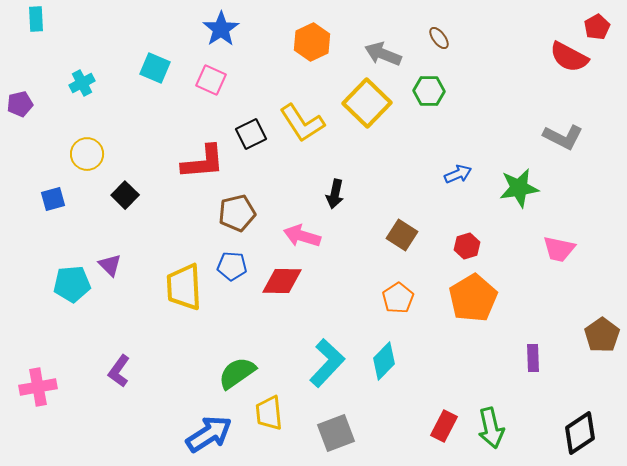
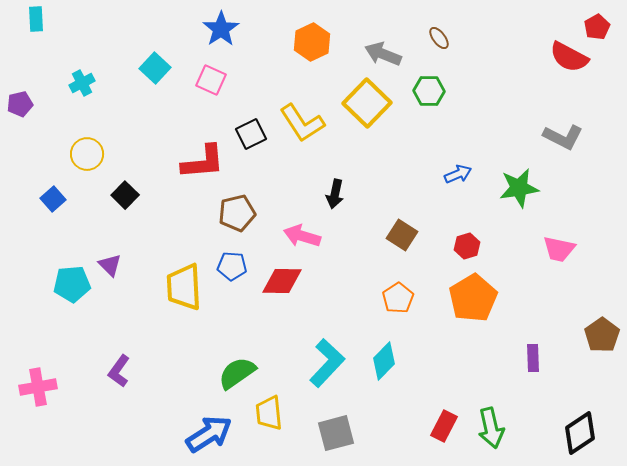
cyan square at (155, 68): rotated 20 degrees clockwise
blue square at (53, 199): rotated 25 degrees counterclockwise
gray square at (336, 433): rotated 6 degrees clockwise
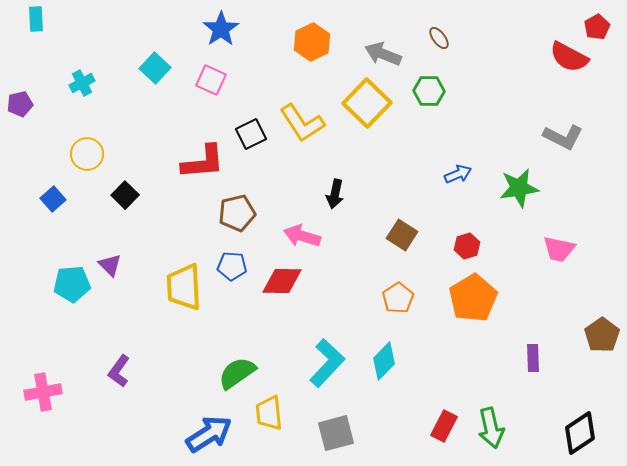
pink cross at (38, 387): moved 5 px right, 5 px down
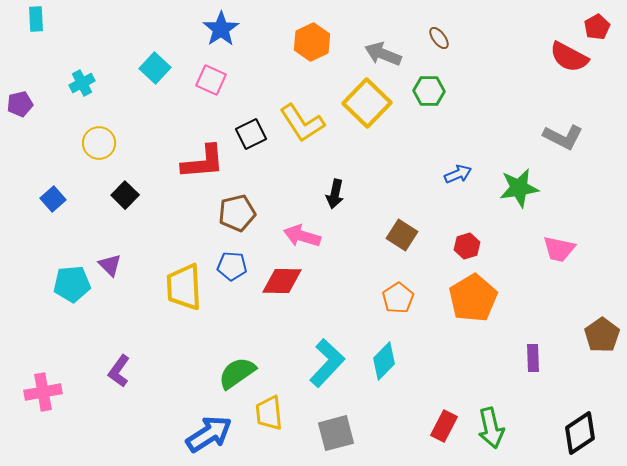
yellow circle at (87, 154): moved 12 px right, 11 px up
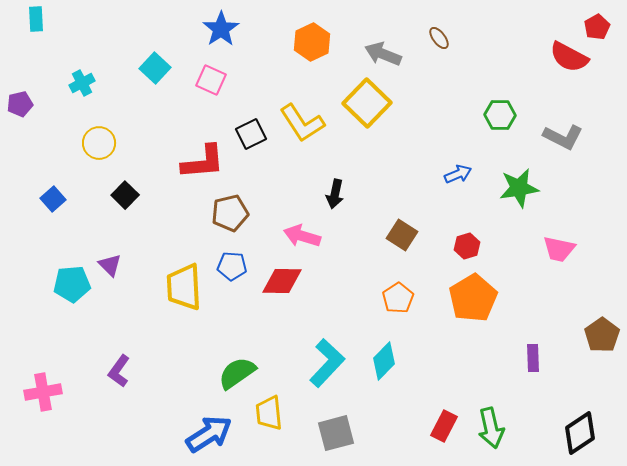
green hexagon at (429, 91): moved 71 px right, 24 px down
brown pentagon at (237, 213): moved 7 px left
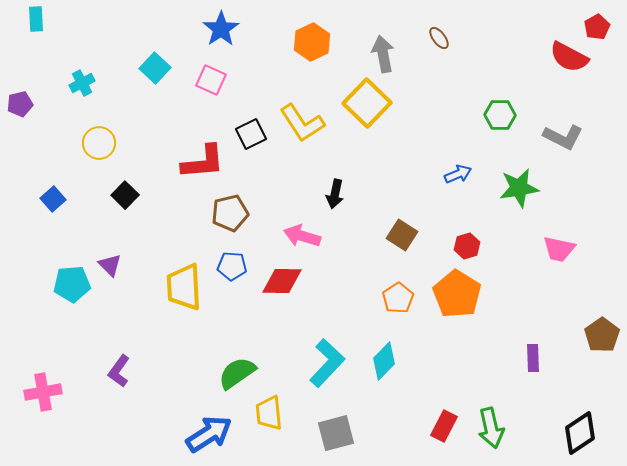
gray arrow at (383, 54): rotated 57 degrees clockwise
orange pentagon at (473, 298): moved 16 px left, 4 px up; rotated 9 degrees counterclockwise
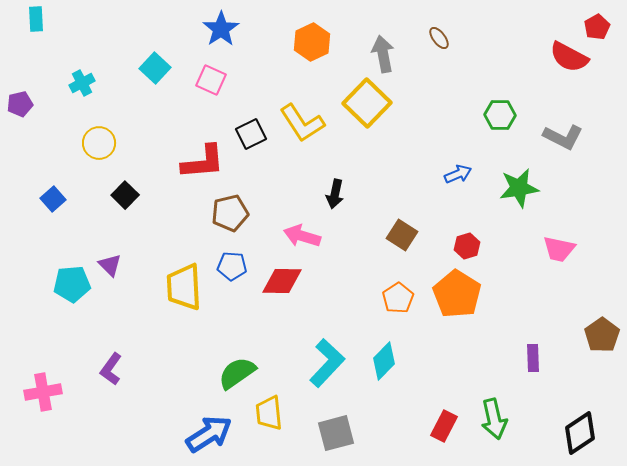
purple L-shape at (119, 371): moved 8 px left, 2 px up
green arrow at (491, 428): moved 3 px right, 9 px up
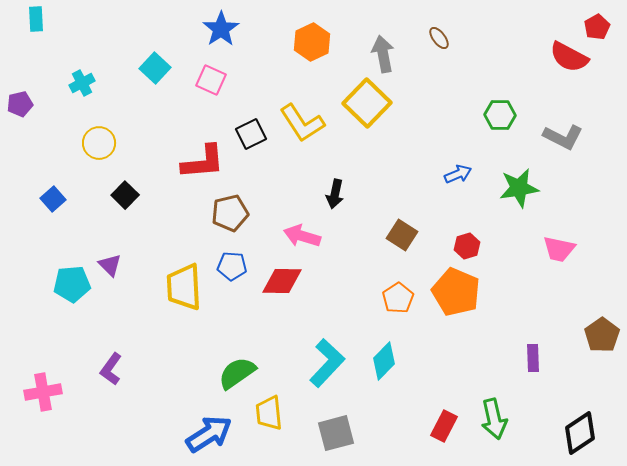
orange pentagon at (457, 294): moved 1 px left, 2 px up; rotated 9 degrees counterclockwise
